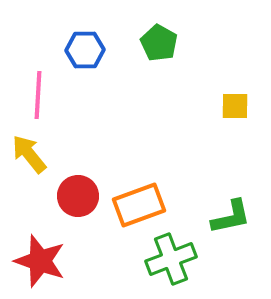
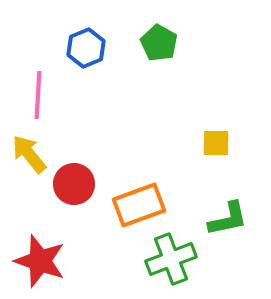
blue hexagon: moved 1 px right, 2 px up; rotated 21 degrees counterclockwise
yellow square: moved 19 px left, 37 px down
red circle: moved 4 px left, 12 px up
green L-shape: moved 3 px left, 2 px down
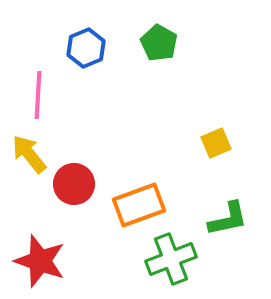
yellow square: rotated 24 degrees counterclockwise
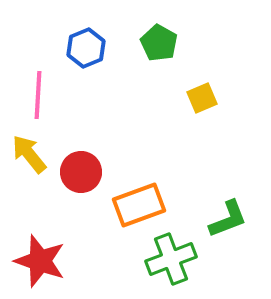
yellow square: moved 14 px left, 45 px up
red circle: moved 7 px right, 12 px up
green L-shape: rotated 9 degrees counterclockwise
